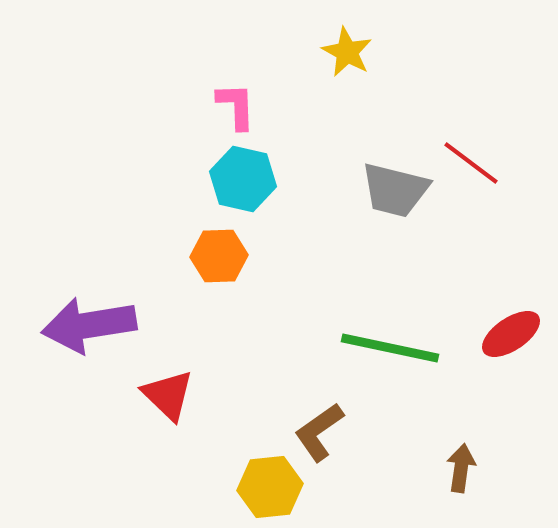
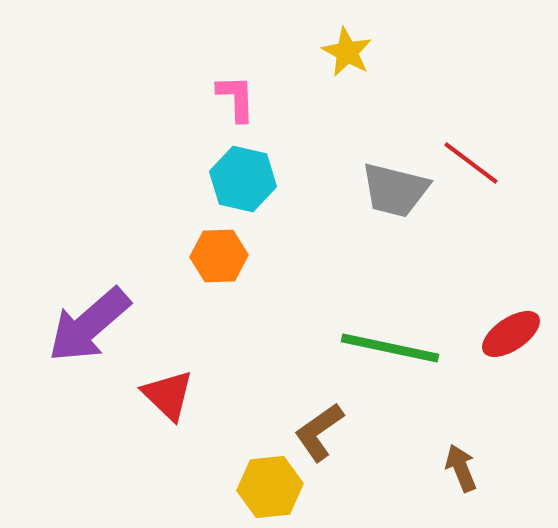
pink L-shape: moved 8 px up
purple arrow: rotated 32 degrees counterclockwise
brown arrow: rotated 30 degrees counterclockwise
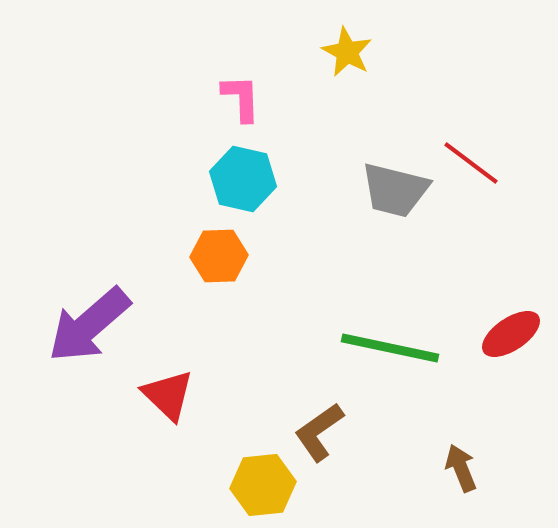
pink L-shape: moved 5 px right
yellow hexagon: moved 7 px left, 2 px up
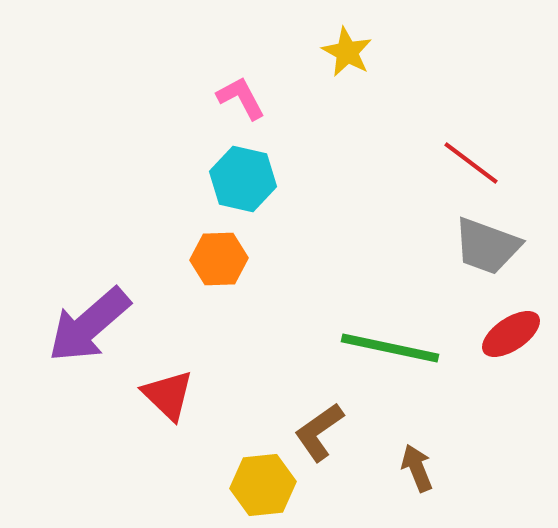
pink L-shape: rotated 26 degrees counterclockwise
gray trapezoid: moved 92 px right, 56 px down; rotated 6 degrees clockwise
orange hexagon: moved 3 px down
brown arrow: moved 44 px left
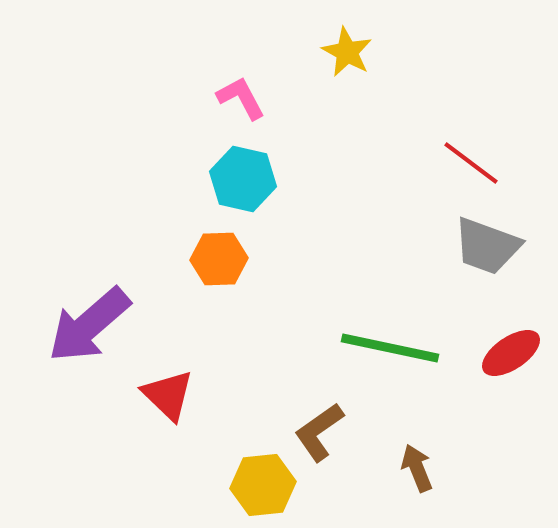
red ellipse: moved 19 px down
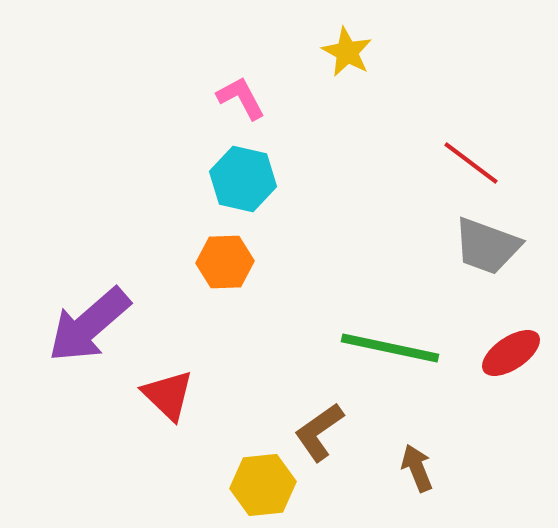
orange hexagon: moved 6 px right, 3 px down
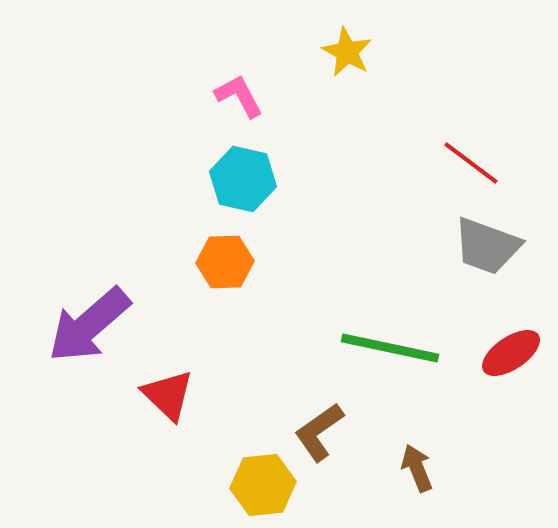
pink L-shape: moved 2 px left, 2 px up
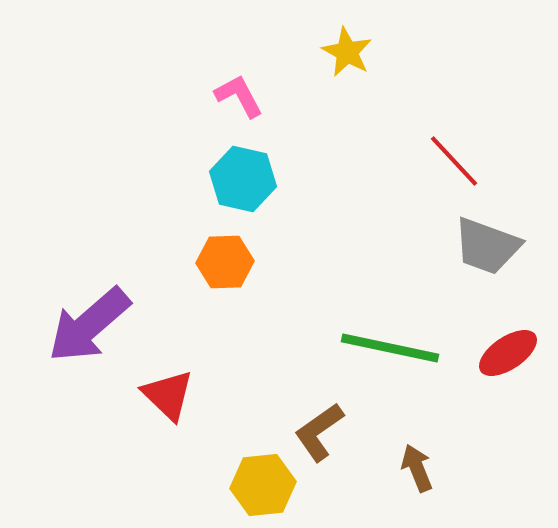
red line: moved 17 px left, 2 px up; rotated 10 degrees clockwise
red ellipse: moved 3 px left
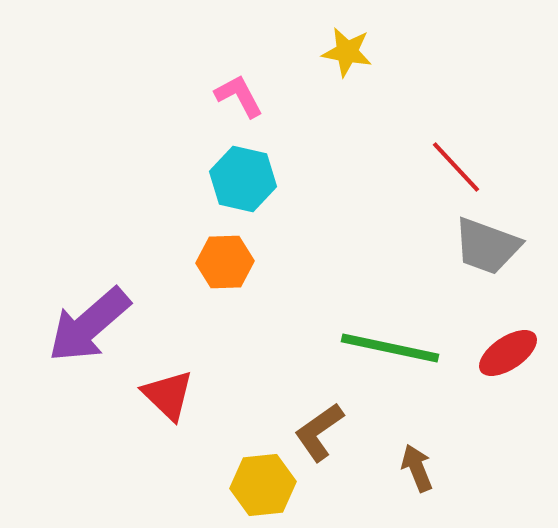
yellow star: rotated 18 degrees counterclockwise
red line: moved 2 px right, 6 px down
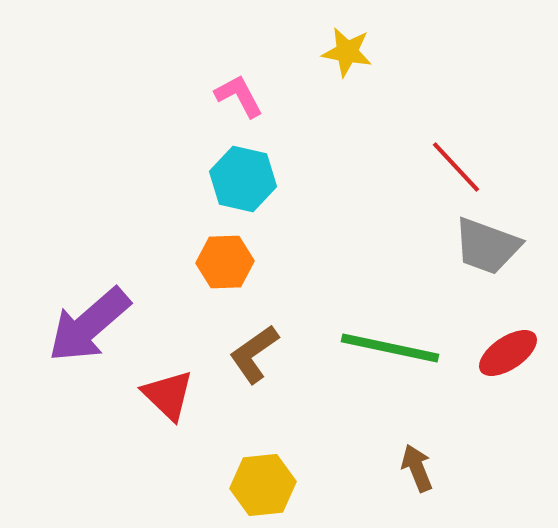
brown L-shape: moved 65 px left, 78 px up
